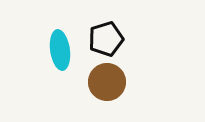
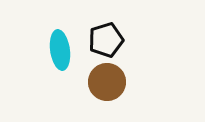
black pentagon: moved 1 px down
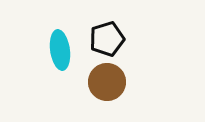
black pentagon: moved 1 px right, 1 px up
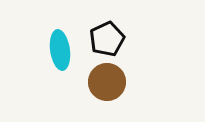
black pentagon: rotated 8 degrees counterclockwise
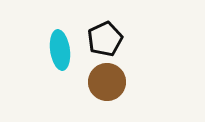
black pentagon: moved 2 px left
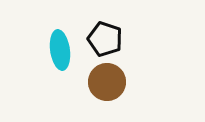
black pentagon: rotated 28 degrees counterclockwise
